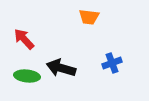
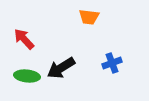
black arrow: rotated 48 degrees counterclockwise
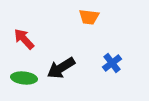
blue cross: rotated 18 degrees counterclockwise
green ellipse: moved 3 px left, 2 px down
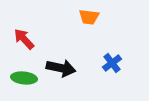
black arrow: rotated 136 degrees counterclockwise
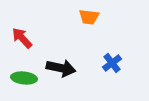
red arrow: moved 2 px left, 1 px up
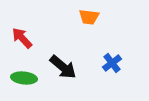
black arrow: moved 2 px right, 1 px up; rotated 28 degrees clockwise
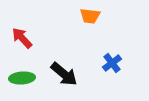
orange trapezoid: moved 1 px right, 1 px up
black arrow: moved 1 px right, 7 px down
green ellipse: moved 2 px left; rotated 10 degrees counterclockwise
